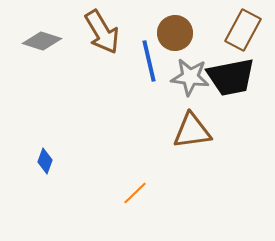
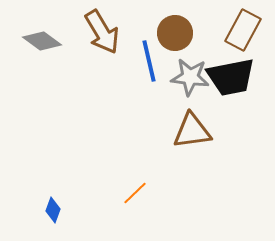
gray diamond: rotated 18 degrees clockwise
blue diamond: moved 8 px right, 49 px down
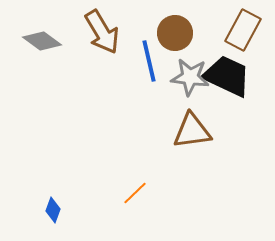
black trapezoid: moved 4 px left, 1 px up; rotated 144 degrees counterclockwise
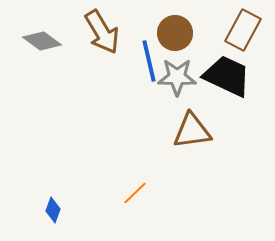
gray star: moved 13 px left; rotated 6 degrees counterclockwise
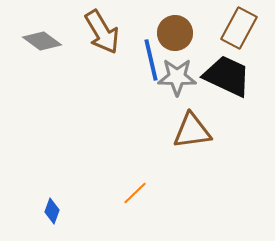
brown rectangle: moved 4 px left, 2 px up
blue line: moved 2 px right, 1 px up
blue diamond: moved 1 px left, 1 px down
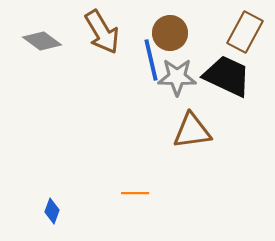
brown rectangle: moved 6 px right, 4 px down
brown circle: moved 5 px left
orange line: rotated 44 degrees clockwise
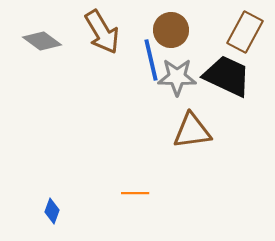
brown circle: moved 1 px right, 3 px up
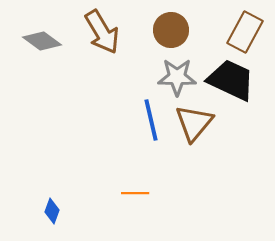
blue line: moved 60 px down
black trapezoid: moved 4 px right, 4 px down
brown triangle: moved 2 px right, 8 px up; rotated 42 degrees counterclockwise
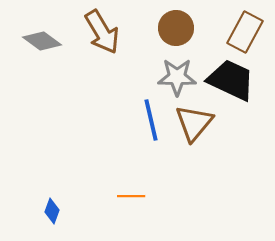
brown circle: moved 5 px right, 2 px up
orange line: moved 4 px left, 3 px down
